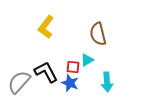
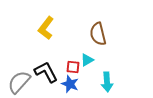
yellow L-shape: moved 1 px down
blue star: moved 1 px down
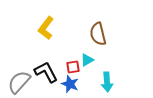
red square: rotated 16 degrees counterclockwise
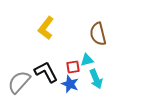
cyan triangle: rotated 16 degrees clockwise
cyan arrow: moved 11 px left, 3 px up; rotated 18 degrees counterclockwise
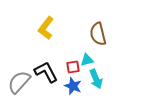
blue star: moved 3 px right, 2 px down
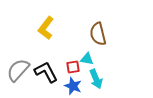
cyan triangle: moved 1 px up; rotated 24 degrees clockwise
gray semicircle: moved 1 px left, 12 px up
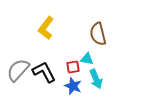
black L-shape: moved 2 px left
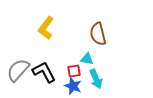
red square: moved 1 px right, 4 px down
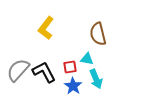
red square: moved 4 px left, 4 px up
blue star: rotated 12 degrees clockwise
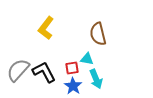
red square: moved 2 px right, 1 px down
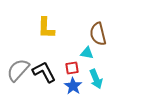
yellow L-shape: rotated 35 degrees counterclockwise
cyan triangle: moved 6 px up
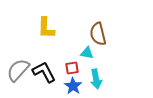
cyan arrow: rotated 12 degrees clockwise
